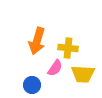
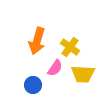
yellow cross: moved 2 px right, 1 px up; rotated 30 degrees clockwise
blue circle: moved 1 px right
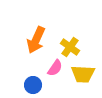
orange arrow: moved 1 px left, 1 px up; rotated 8 degrees clockwise
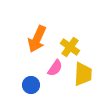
orange arrow: moved 1 px right, 1 px up
yellow trapezoid: rotated 90 degrees counterclockwise
blue circle: moved 2 px left
